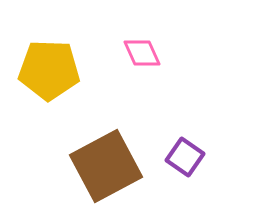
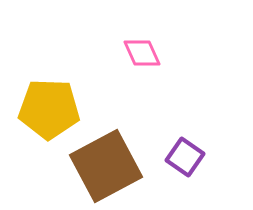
yellow pentagon: moved 39 px down
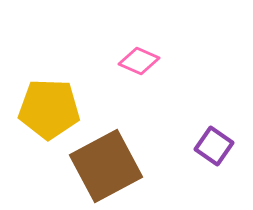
pink diamond: moved 3 px left, 8 px down; rotated 42 degrees counterclockwise
purple square: moved 29 px right, 11 px up
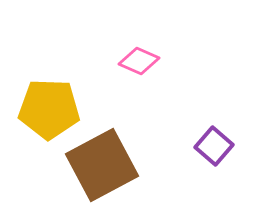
purple square: rotated 6 degrees clockwise
brown square: moved 4 px left, 1 px up
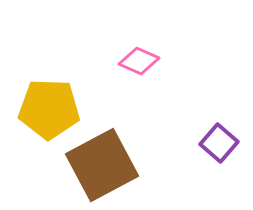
purple square: moved 5 px right, 3 px up
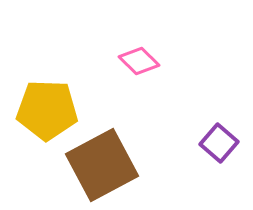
pink diamond: rotated 21 degrees clockwise
yellow pentagon: moved 2 px left, 1 px down
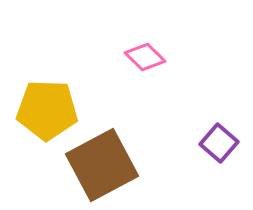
pink diamond: moved 6 px right, 4 px up
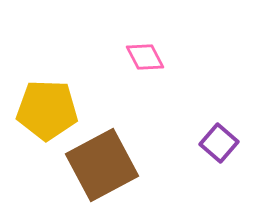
pink diamond: rotated 18 degrees clockwise
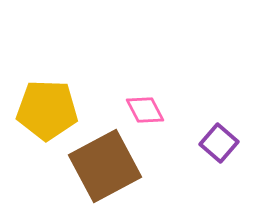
pink diamond: moved 53 px down
brown square: moved 3 px right, 1 px down
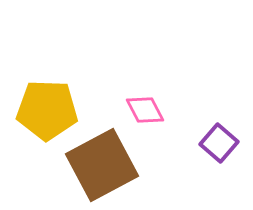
brown square: moved 3 px left, 1 px up
